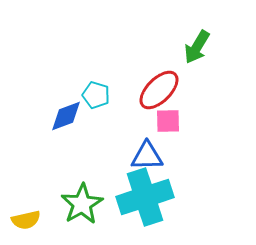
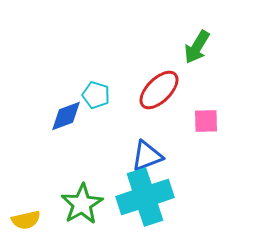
pink square: moved 38 px right
blue triangle: rotated 20 degrees counterclockwise
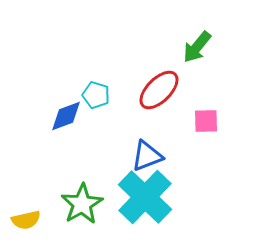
green arrow: rotated 8 degrees clockwise
cyan cross: rotated 28 degrees counterclockwise
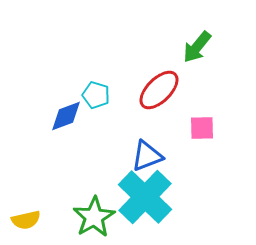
pink square: moved 4 px left, 7 px down
green star: moved 12 px right, 13 px down
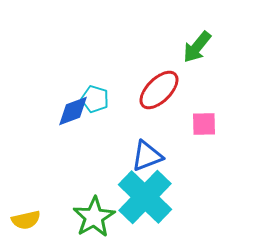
cyan pentagon: moved 1 px left, 4 px down
blue diamond: moved 7 px right, 5 px up
pink square: moved 2 px right, 4 px up
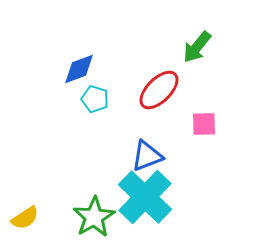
blue diamond: moved 6 px right, 42 px up
yellow semicircle: moved 1 px left, 2 px up; rotated 20 degrees counterclockwise
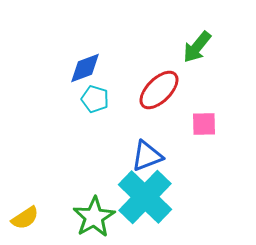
blue diamond: moved 6 px right, 1 px up
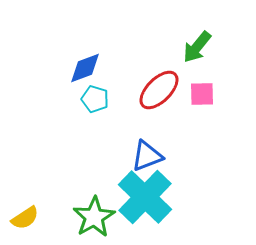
pink square: moved 2 px left, 30 px up
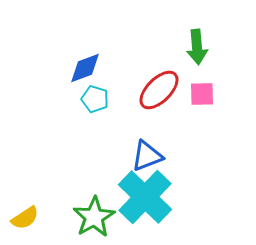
green arrow: rotated 44 degrees counterclockwise
